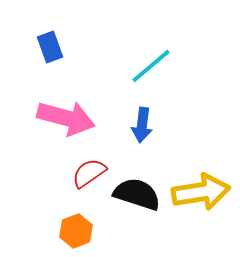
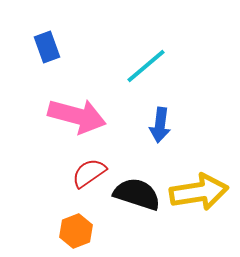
blue rectangle: moved 3 px left
cyan line: moved 5 px left
pink arrow: moved 11 px right, 2 px up
blue arrow: moved 18 px right
yellow arrow: moved 2 px left
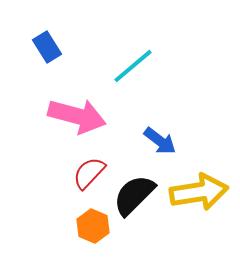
blue rectangle: rotated 12 degrees counterclockwise
cyan line: moved 13 px left
blue arrow: moved 16 px down; rotated 60 degrees counterclockwise
red semicircle: rotated 12 degrees counterclockwise
black semicircle: moved 3 px left, 1 px down; rotated 63 degrees counterclockwise
orange hexagon: moved 17 px right, 5 px up; rotated 16 degrees counterclockwise
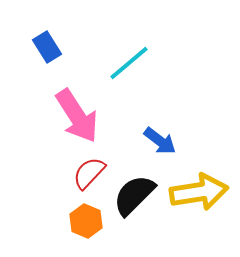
cyan line: moved 4 px left, 3 px up
pink arrow: rotated 42 degrees clockwise
orange hexagon: moved 7 px left, 5 px up
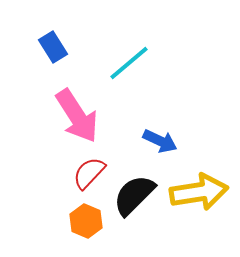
blue rectangle: moved 6 px right
blue arrow: rotated 12 degrees counterclockwise
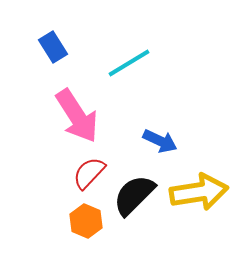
cyan line: rotated 9 degrees clockwise
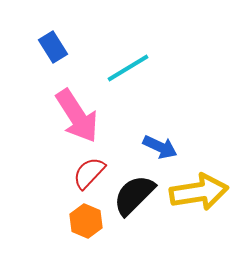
cyan line: moved 1 px left, 5 px down
blue arrow: moved 6 px down
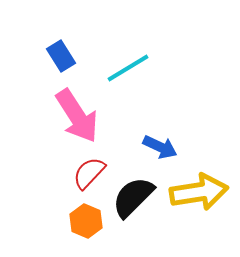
blue rectangle: moved 8 px right, 9 px down
black semicircle: moved 1 px left, 2 px down
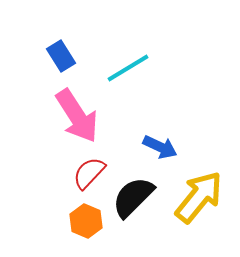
yellow arrow: moved 5 px down; rotated 42 degrees counterclockwise
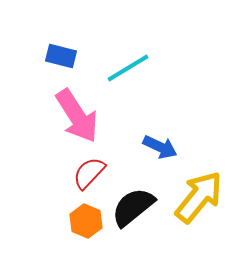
blue rectangle: rotated 44 degrees counterclockwise
black semicircle: moved 10 px down; rotated 6 degrees clockwise
